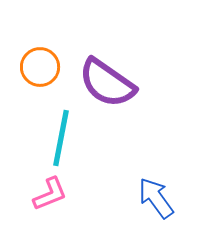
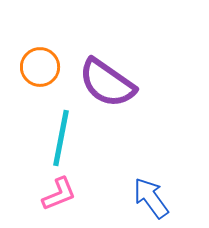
pink L-shape: moved 9 px right
blue arrow: moved 5 px left
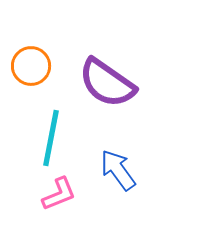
orange circle: moved 9 px left, 1 px up
cyan line: moved 10 px left
blue arrow: moved 33 px left, 28 px up
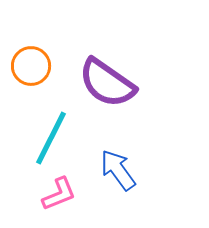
cyan line: rotated 16 degrees clockwise
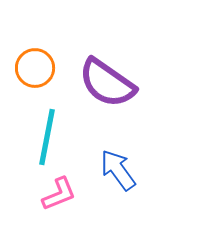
orange circle: moved 4 px right, 2 px down
cyan line: moved 4 px left, 1 px up; rotated 16 degrees counterclockwise
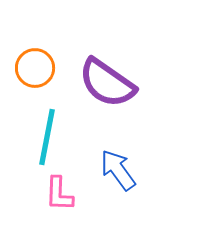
pink L-shape: rotated 114 degrees clockwise
